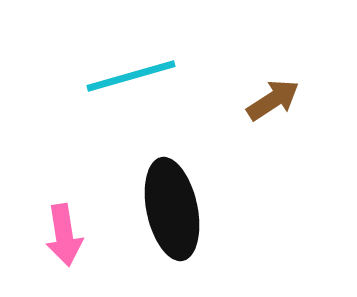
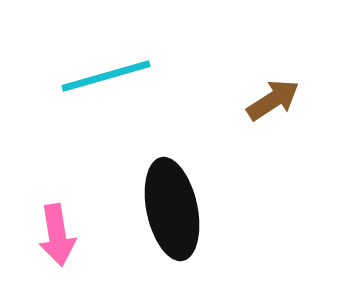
cyan line: moved 25 px left
pink arrow: moved 7 px left
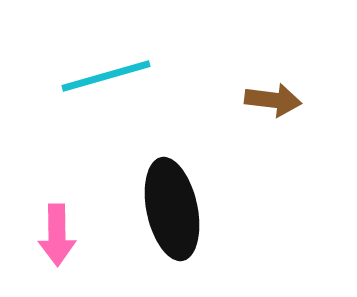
brown arrow: rotated 40 degrees clockwise
pink arrow: rotated 8 degrees clockwise
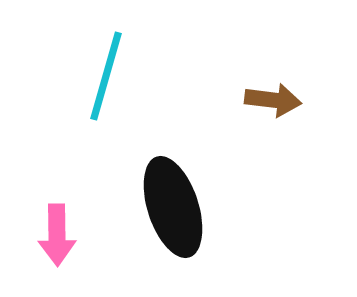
cyan line: rotated 58 degrees counterclockwise
black ellipse: moved 1 px right, 2 px up; rotated 6 degrees counterclockwise
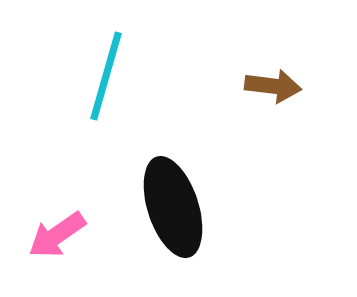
brown arrow: moved 14 px up
pink arrow: rotated 56 degrees clockwise
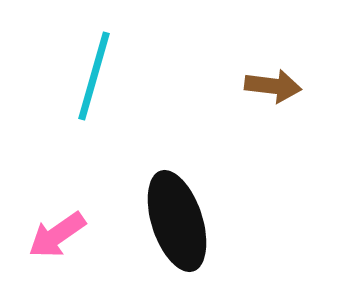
cyan line: moved 12 px left
black ellipse: moved 4 px right, 14 px down
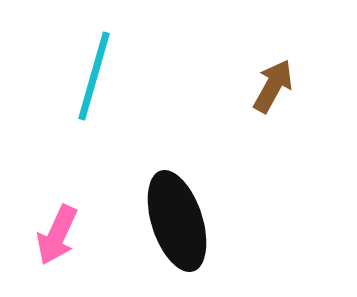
brown arrow: rotated 68 degrees counterclockwise
pink arrow: rotated 30 degrees counterclockwise
